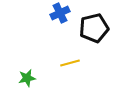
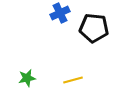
black pentagon: rotated 20 degrees clockwise
yellow line: moved 3 px right, 17 px down
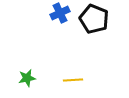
black pentagon: moved 9 px up; rotated 16 degrees clockwise
yellow line: rotated 12 degrees clockwise
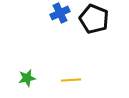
yellow line: moved 2 px left
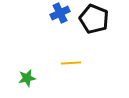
yellow line: moved 17 px up
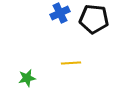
black pentagon: rotated 16 degrees counterclockwise
